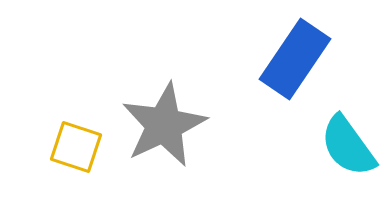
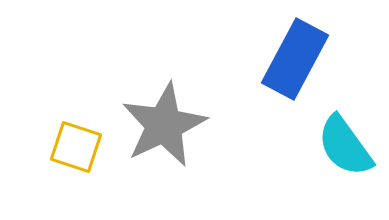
blue rectangle: rotated 6 degrees counterclockwise
cyan semicircle: moved 3 px left
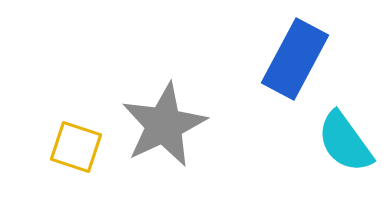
cyan semicircle: moved 4 px up
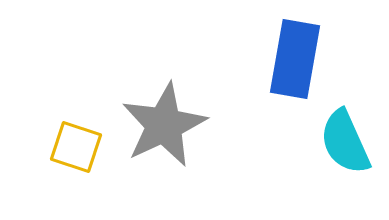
blue rectangle: rotated 18 degrees counterclockwise
cyan semicircle: rotated 12 degrees clockwise
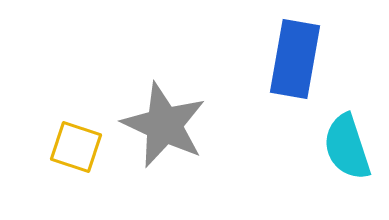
gray star: rotated 22 degrees counterclockwise
cyan semicircle: moved 2 px right, 5 px down; rotated 6 degrees clockwise
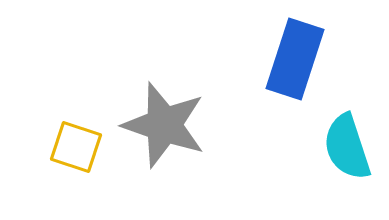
blue rectangle: rotated 8 degrees clockwise
gray star: rotated 6 degrees counterclockwise
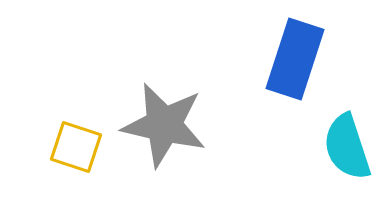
gray star: rotated 6 degrees counterclockwise
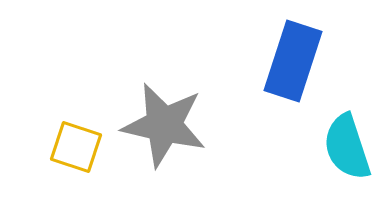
blue rectangle: moved 2 px left, 2 px down
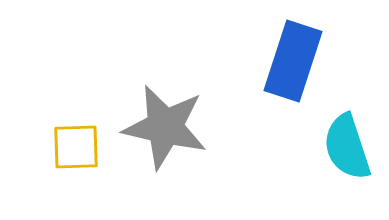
gray star: moved 1 px right, 2 px down
yellow square: rotated 20 degrees counterclockwise
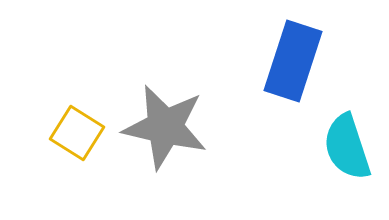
yellow square: moved 1 px right, 14 px up; rotated 34 degrees clockwise
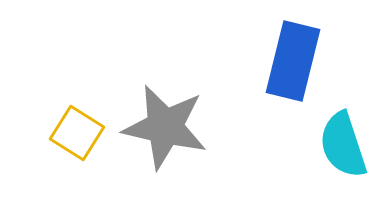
blue rectangle: rotated 4 degrees counterclockwise
cyan semicircle: moved 4 px left, 2 px up
